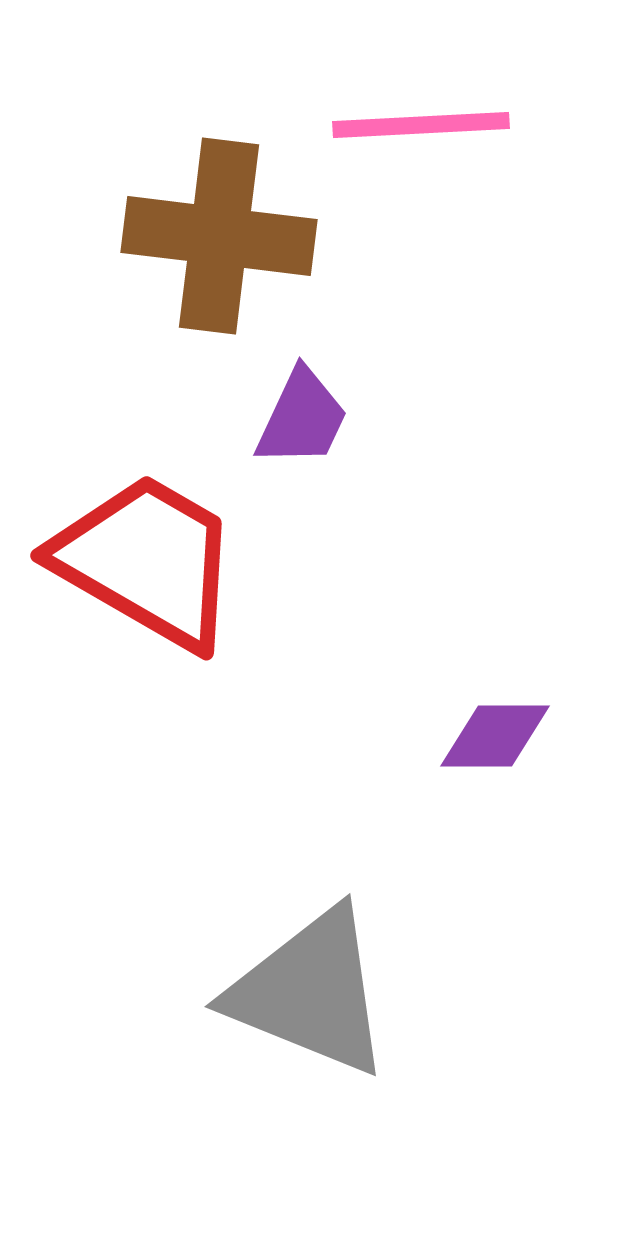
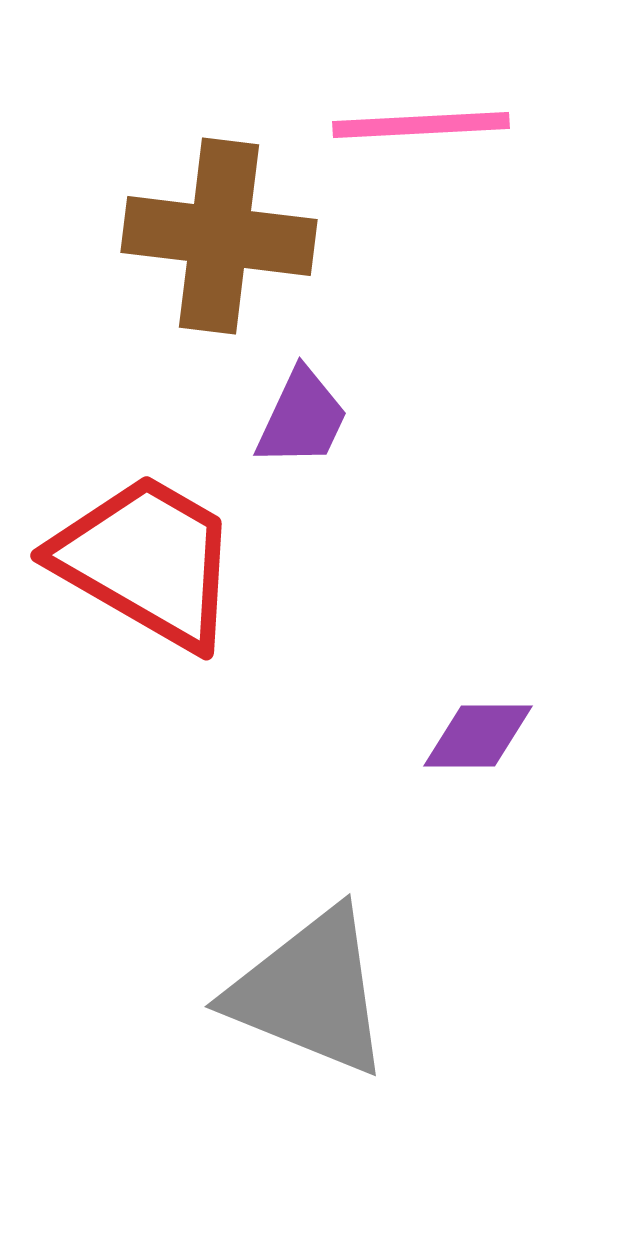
purple diamond: moved 17 px left
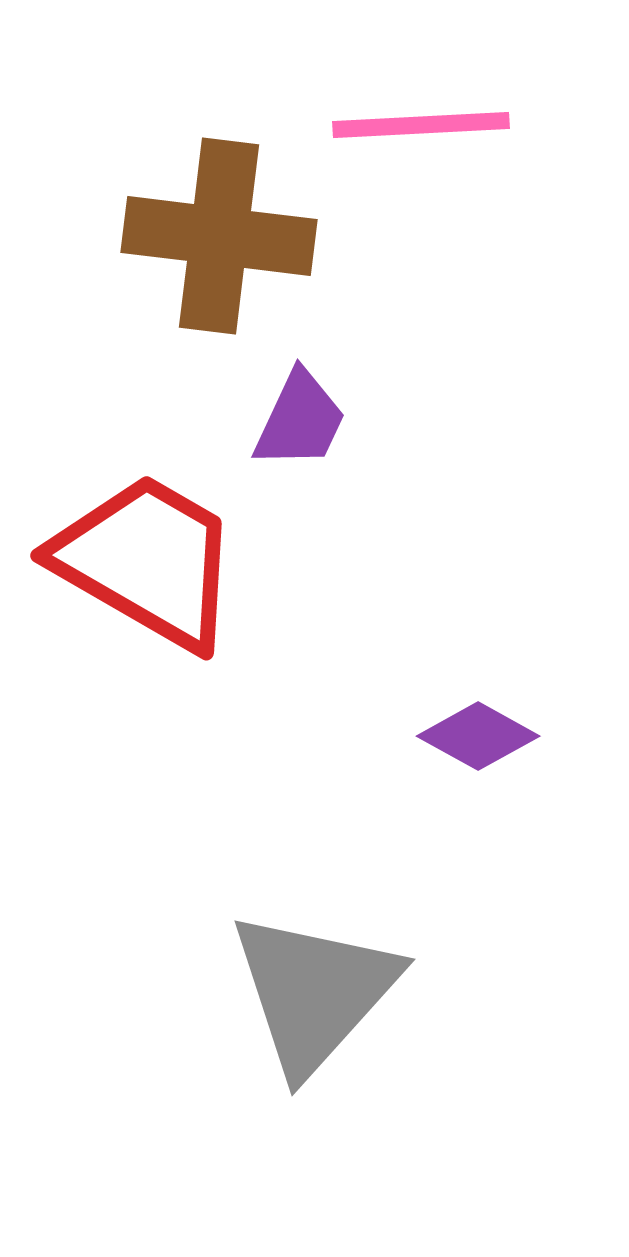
purple trapezoid: moved 2 px left, 2 px down
purple diamond: rotated 29 degrees clockwise
gray triangle: moved 4 px right; rotated 50 degrees clockwise
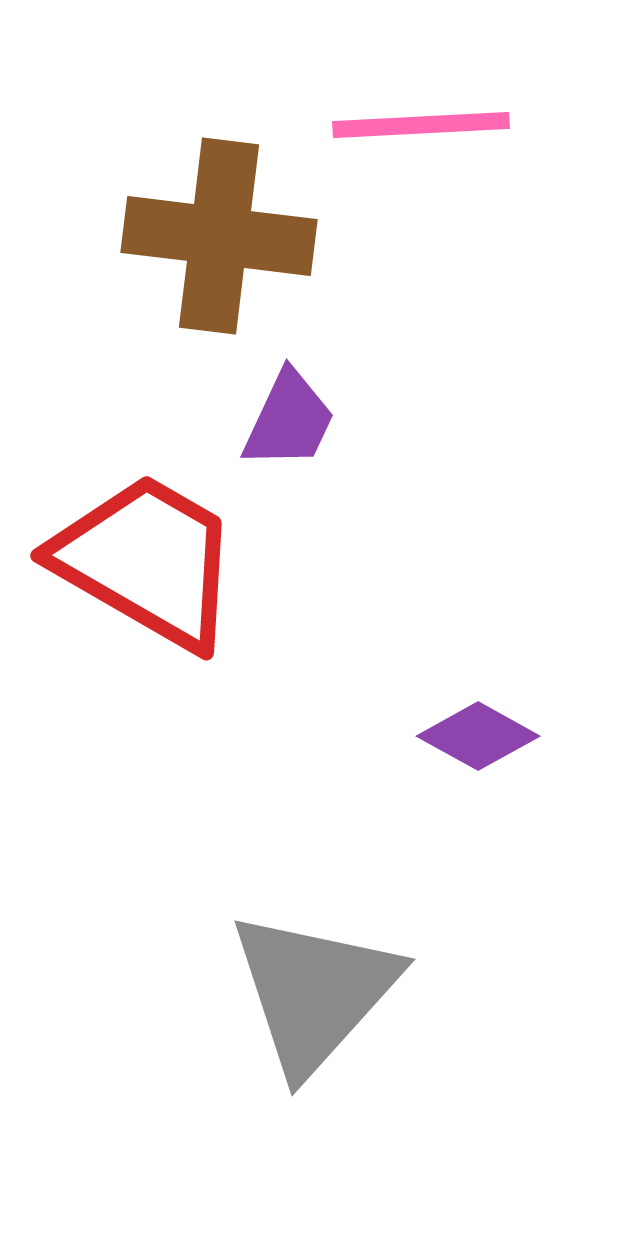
purple trapezoid: moved 11 px left
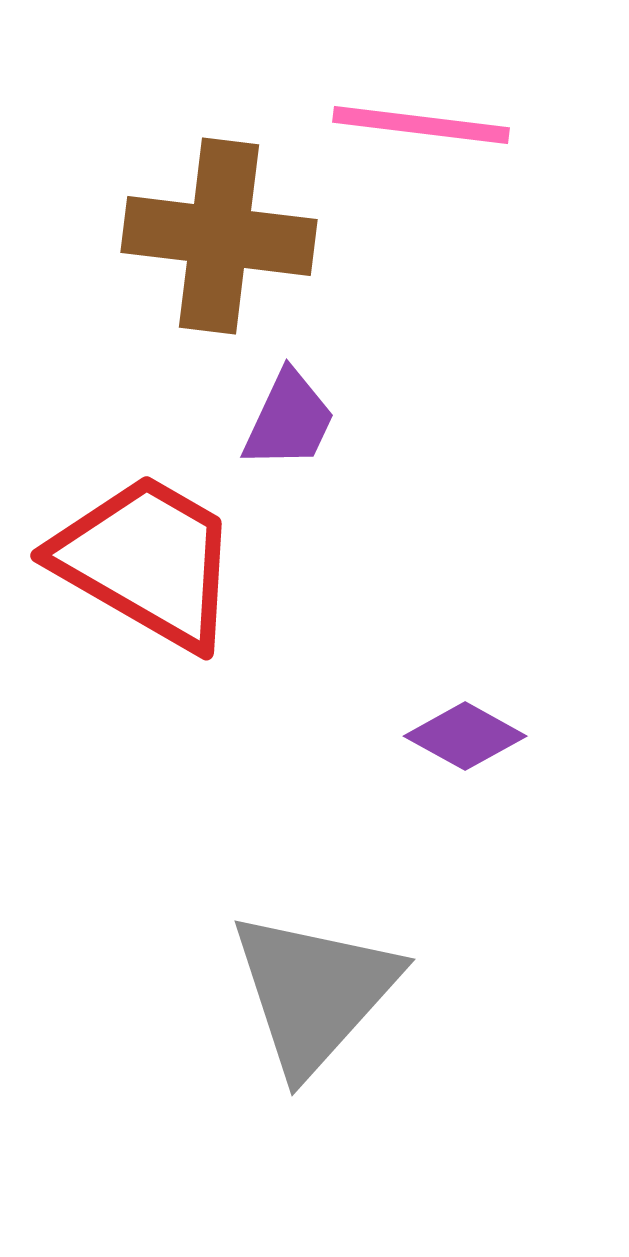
pink line: rotated 10 degrees clockwise
purple diamond: moved 13 px left
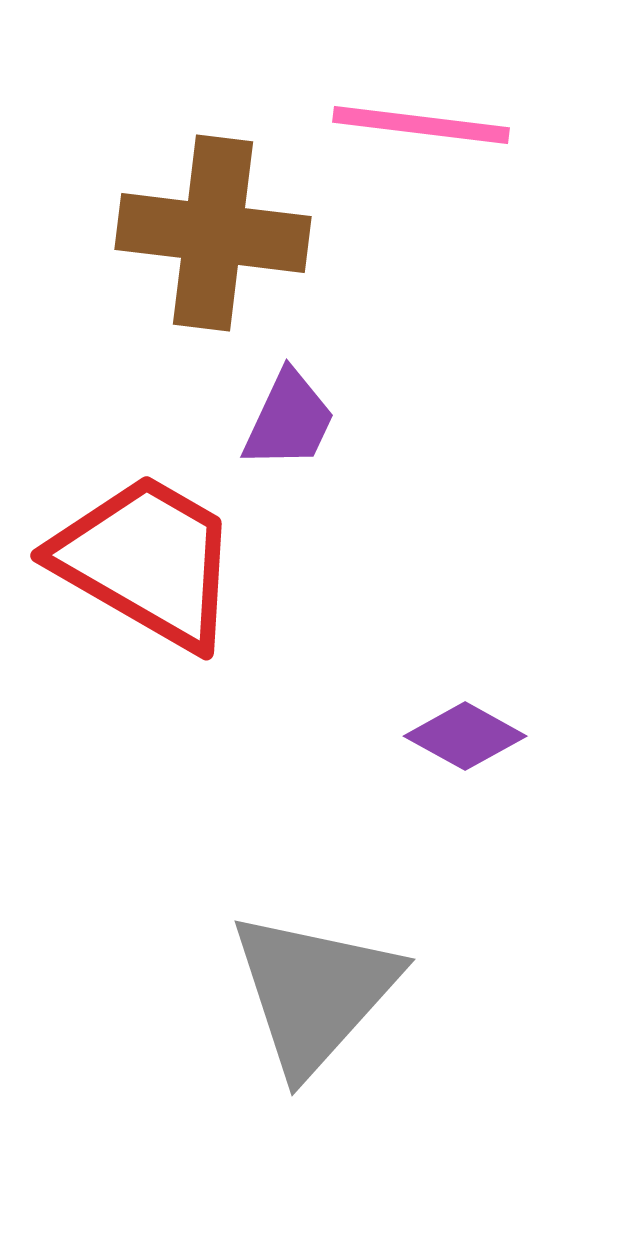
brown cross: moved 6 px left, 3 px up
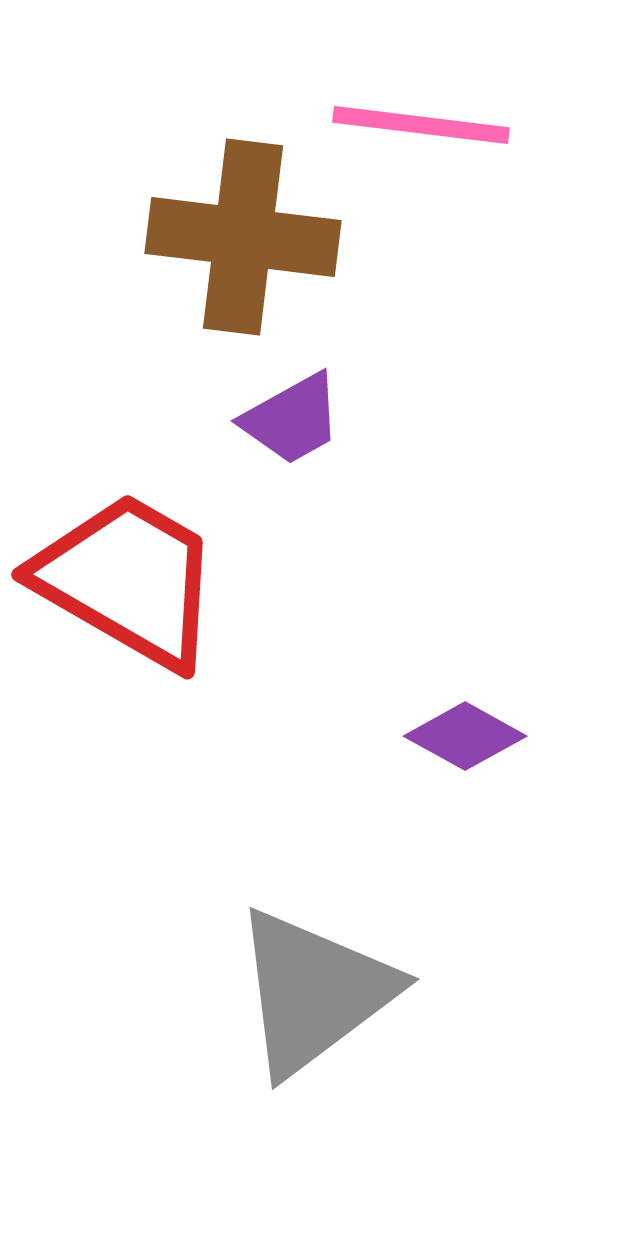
brown cross: moved 30 px right, 4 px down
purple trapezoid: moved 3 px right, 1 px up; rotated 36 degrees clockwise
red trapezoid: moved 19 px left, 19 px down
gray triangle: rotated 11 degrees clockwise
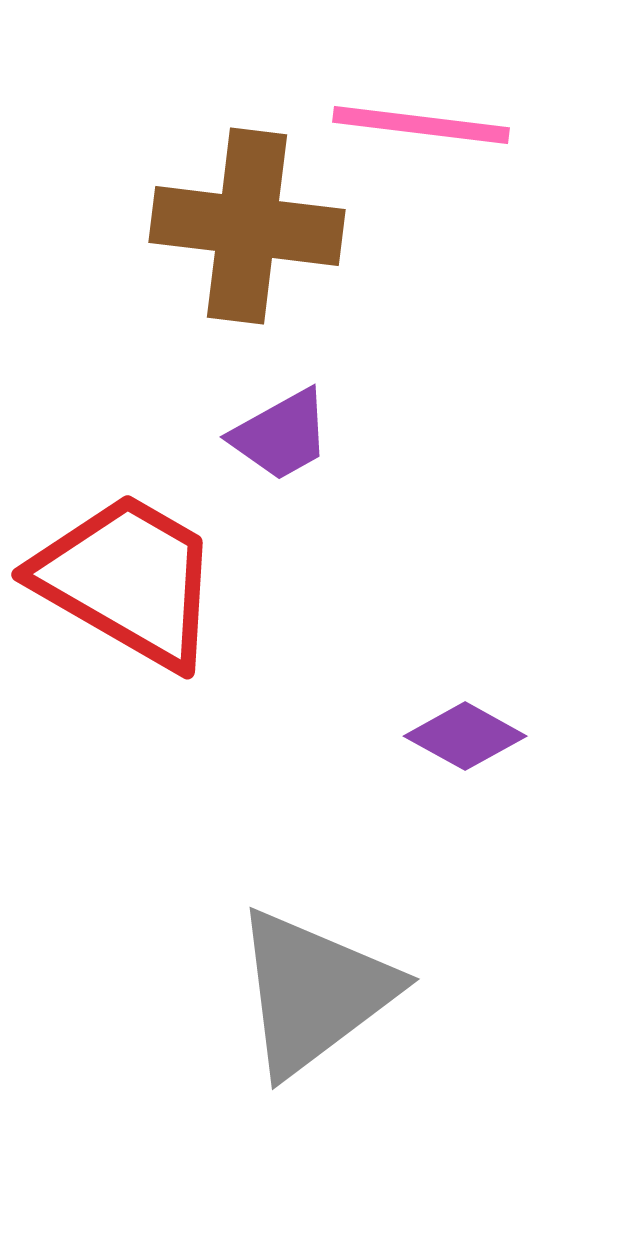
brown cross: moved 4 px right, 11 px up
purple trapezoid: moved 11 px left, 16 px down
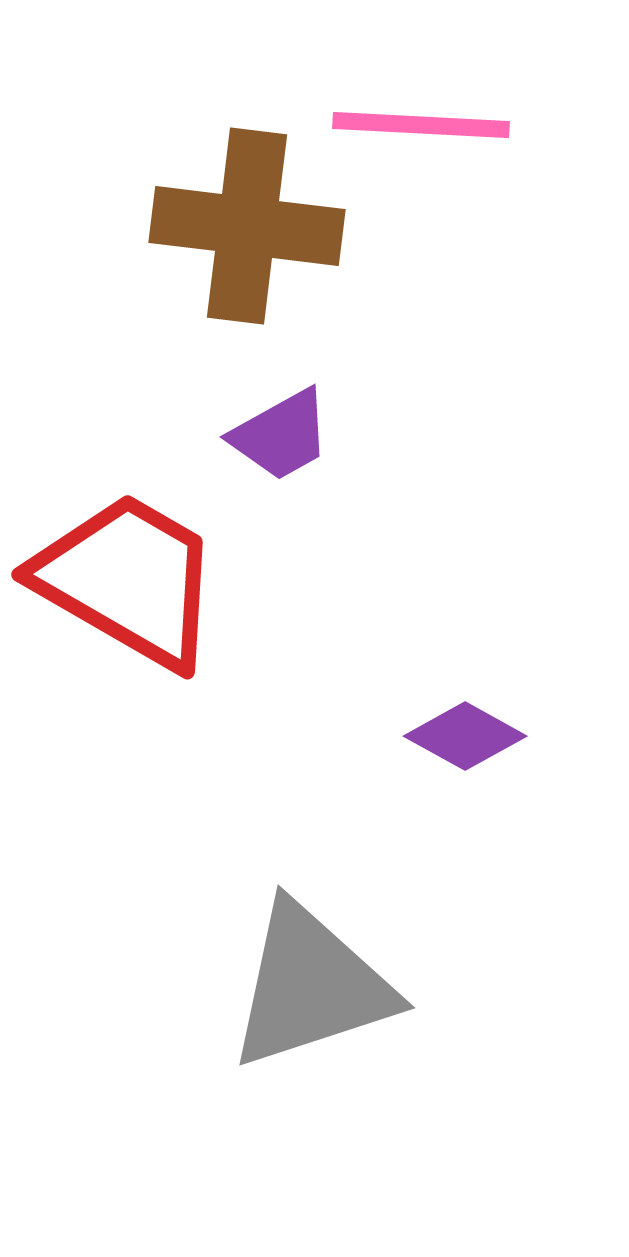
pink line: rotated 4 degrees counterclockwise
gray triangle: moved 3 px left, 6 px up; rotated 19 degrees clockwise
